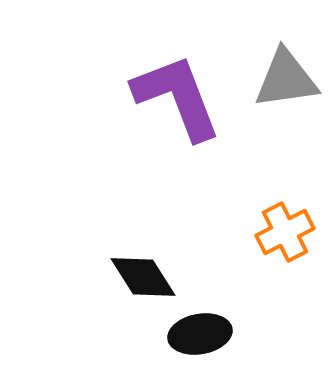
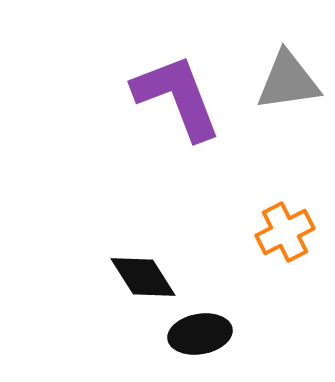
gray triangle: moved 2 px right, 2 px down
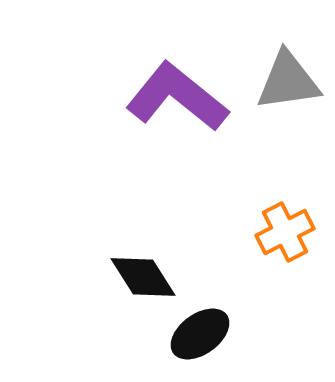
purple L-shape: rotated 30 degrees counterclockwise
black ellipse: rotated 26 degrees counterclockwise
